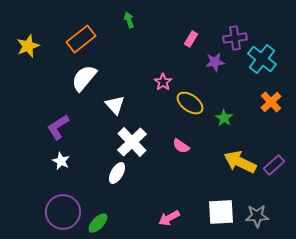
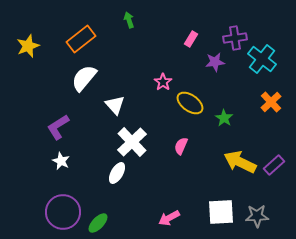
pink semicircle: rotated 78 degrees clockwise
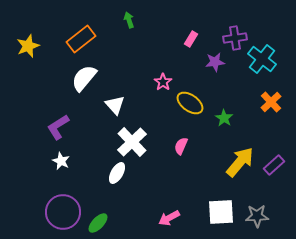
yellow arrow: rotated 104 degrees clockwise
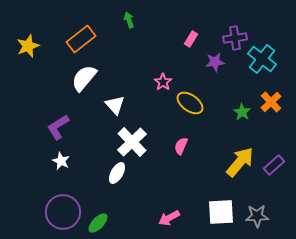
green star: moved 18 px right, 6 px up
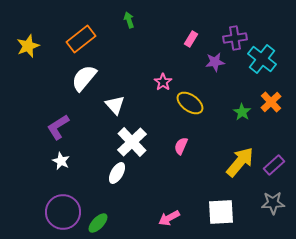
gray star: moved 16 px right, 13 px up
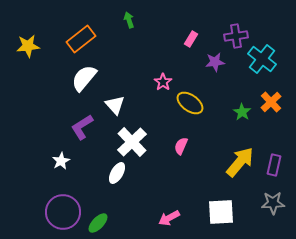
purple cross: moved 1 px right, 2 px up
yellow star: rotated 15 degrees clockwise
purple L-shape: moved 24 px right
white star: rotated 18 degrees clockwise
purple rectangle: rotated 35 degrees counterclockwise
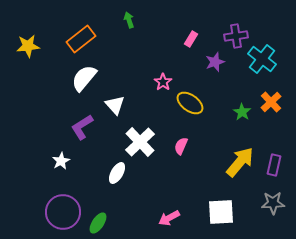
purple star: rotated 12 degrees counterclockwise
white cross: moved 8 px right
green ellipse: rotated 10 degrees counterclockwise
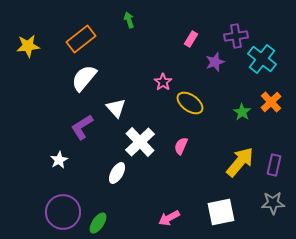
white triangle: moved 1 px right, 3 px down
white star: moved 2 px left, 1 px up
white square: rotated 8 degrees counterclockwise
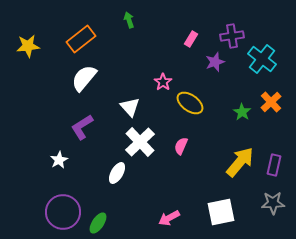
purple cross: moved 4 px left
white triangle: moved 14 px right, 1 px up
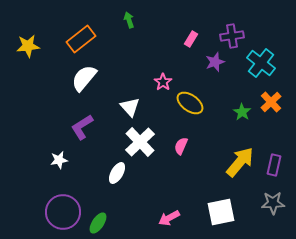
cyan cross: moved 1 px left, 4 px down
white star: rotated 18 degrees clockwise
